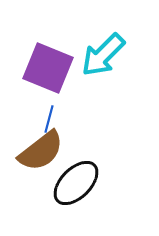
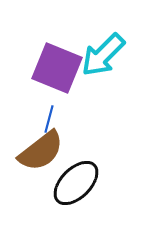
purple square: moved 9 px right
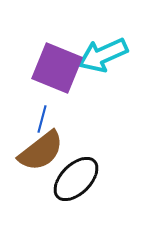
cyan arrow: rotated 21 degrees clockwise
blue line: moved 7 px left
black ellipse: moved 4 px up
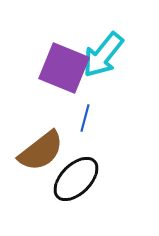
cyan arrow: rotated 27 degrees counterclockwise
purple square: moved 7 px right
blue line: moved 43 px right, 1 px up
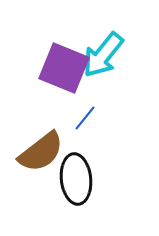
blue line: rotated 24 degrees clockwise
brown semicircle: moved 1 px down
black ellipse: rotated 51 degrees counterclockwise
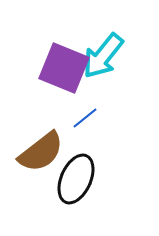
cyan arrow: moved 1 px down
blue line: rotated 12 degrees clockwise
black ellipse: rotated 30 degrees clockwise
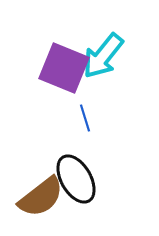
blue line: rotated 68 degrees counterclockwise
brown semicircle: moved 45 px down
black ellipse: rotated 54 degrees counterclockwise
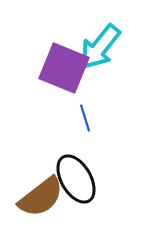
cyan arrow: moved 3 px left, 9 px up
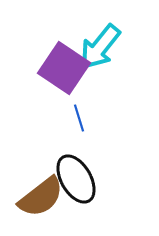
purple square: rotated 12 degrees clockwise
blue line: moved 6 px left
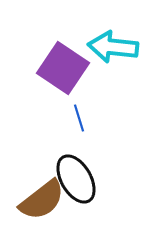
cyan arrow: moved 13 px right; rotated 57 degrees clockwise
purple square: moved 1 px left
brown semicircle: moved 1 px right, 3 px down
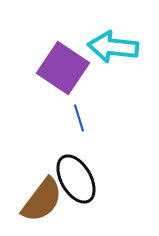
brown semicircle: rotated 15 degrees counterclockwise
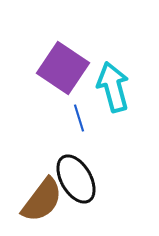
cyan arrow: moved 40 px down; rotated 69 degrees clockwise
